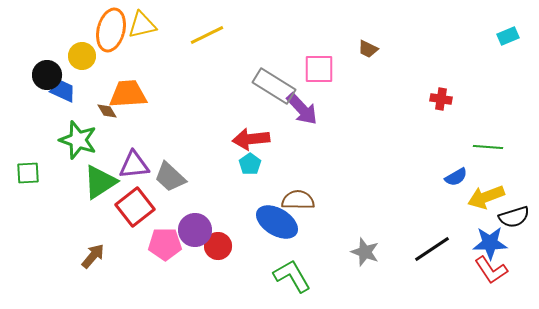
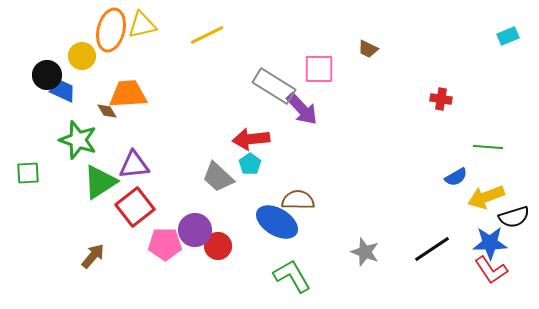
gray trapezoid: moved 48 px right
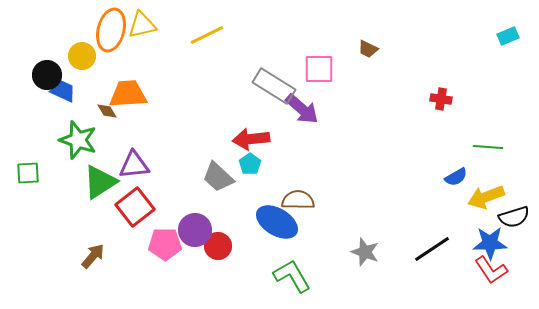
purple arrow: rotated 6 degrees counterclockwise
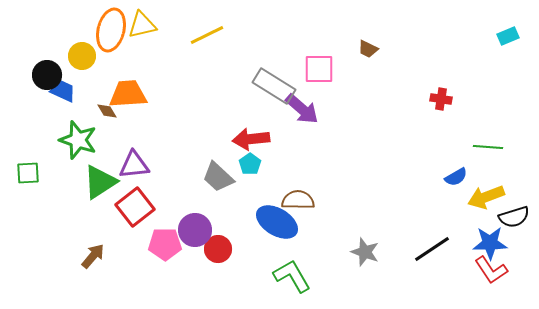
red circle: moved 3 px down
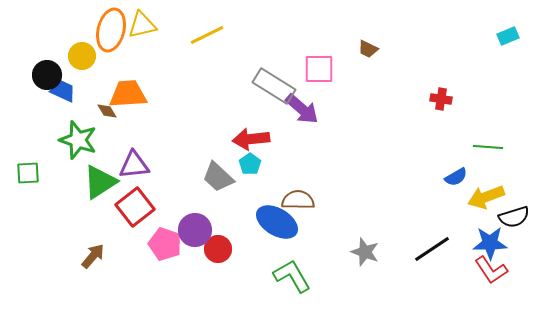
pink pentagon: rotated 20 degrees clockwise
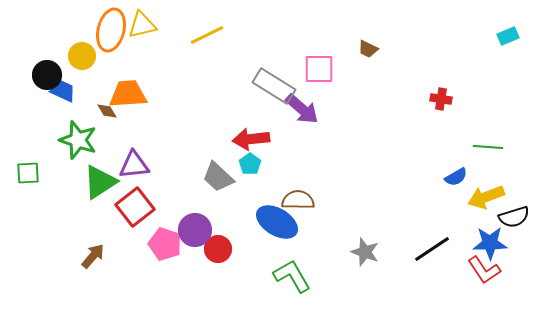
red L-shape: moved 7 px left
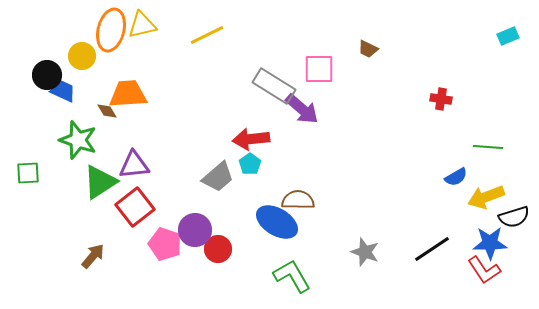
gray trapezoid: rotated 84 degrees counterclockwise
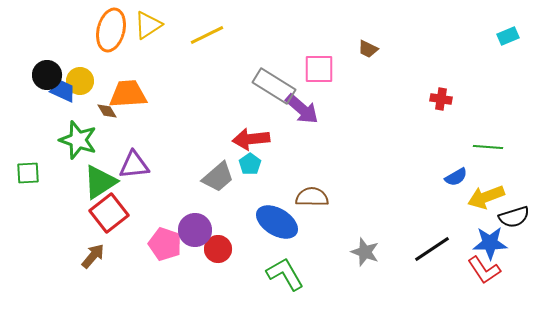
yellow triangle: moved 6 px right; rotated 20 degrees counterclockwise
yellow circle: moved 2 px left, 25 px down
brown semicircle: moved 14 px right, 3 px up
red square: moved 26 px left, 6 px down
green L-shape: moved 7 px left, 2 px up
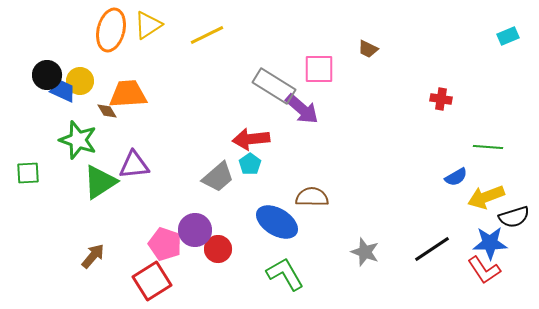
red square: moved 43 px right, 68 px down; rotated 6 degrees clockwise
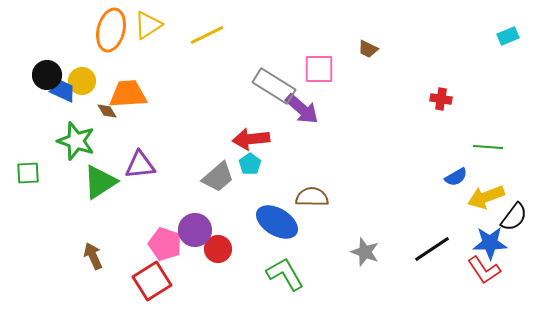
yellow circle: moved 2 px right
green star: moved 2 px left, 1 px down
purple triangle: moved 6 px right
black semicircle: rotated 36 degrees counterclockwise
brown arrow: rotated 64 degrees counterclockwise
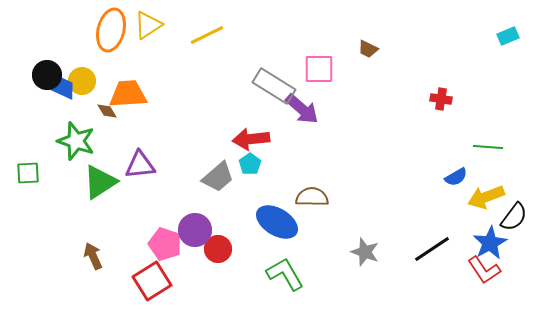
blue trapezoid: moved 3 px up
blue star: rotated 28 degrees counterclockwise
